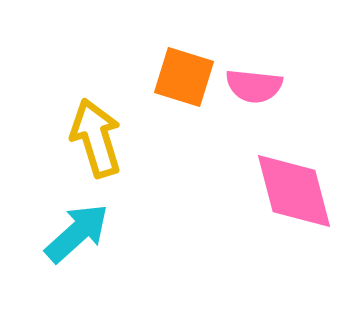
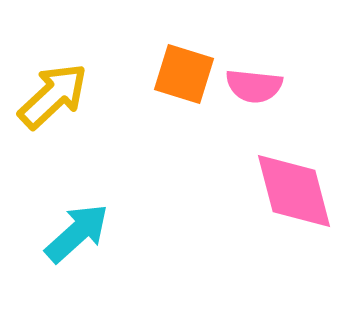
orange square: moved 3 px up
yellow arrow: moved 43 px left, 42 px up; rotated 64 degrees clockwise
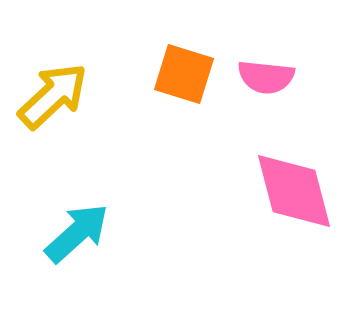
pink semicircle: moved 12 px right, 9 px up
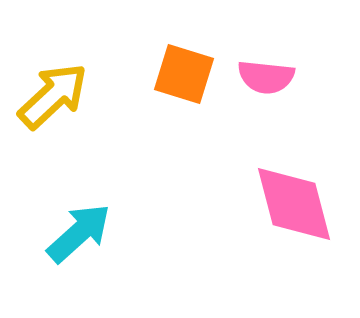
pink diamond: moved 13 px down
cyan arrow: moved 2 px right
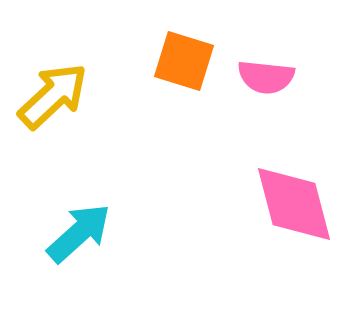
orange square: moved 13 px up
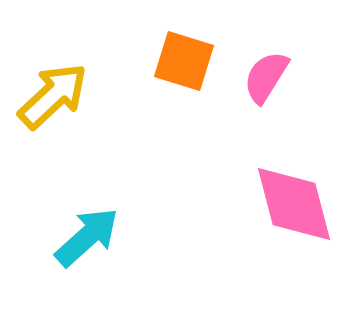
pink semicircle: rotated 116 degrees clockwise
cyan arrow: moved 8 px right, 4 px down
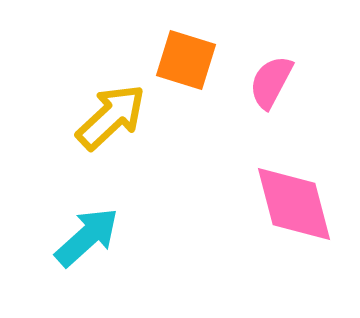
orange square: moved 2 px right, 1 px up
pink semicircle: moved 5 px right, 5 px down; rotated 4 degrees counterclockwise
yellow arrow: moved 58 px right, 21 px down
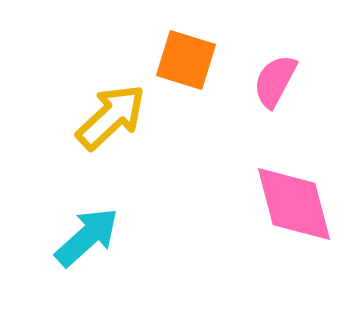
pink semicircle: moved 4 px right, 1 px up
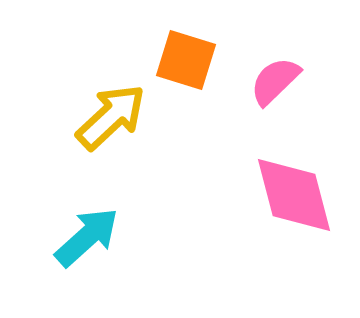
pink semicircle: rotated 18 degrees clockwise
pink diamond: moved 9 px up
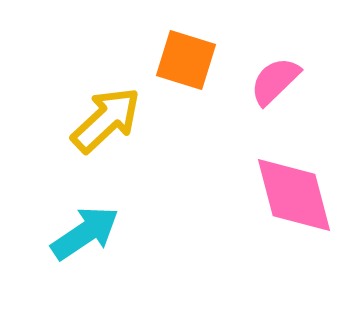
yellow arrow: moved 5 px left, 3 px down
cyan arrow: moved 2 px left, 4 px up; rotated 8 degrees clockwise
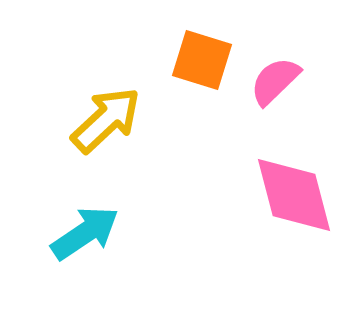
orange square: moved 16 px right
